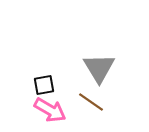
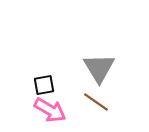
brown line: moved 5 px right
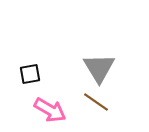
black square: moved 14 px left, 11 px up
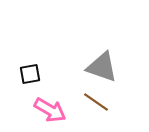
gray triangle: moved 3 px right, 1 px up; rotated 40 degrees counterclockwise
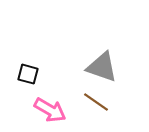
black square: moved 2 px left; rotated 25 degrees clockwise
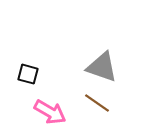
brown line: moved 1 px right, 1 px down
pink arrow: moved 2 px down
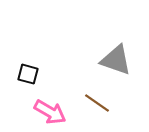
gray triangle: moved 14 px right, 7 px up
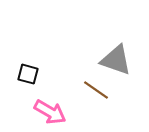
brown line: moved 1 px left, 13 px up
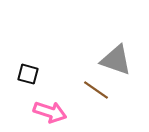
pink arrow: rotated 12 degrees counterclockwise
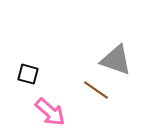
pink arrow: rotated 24 degrees clockwise
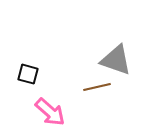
brown line: moved 1 px right, 3 px up; rotated 48 degrees counterclockwise
